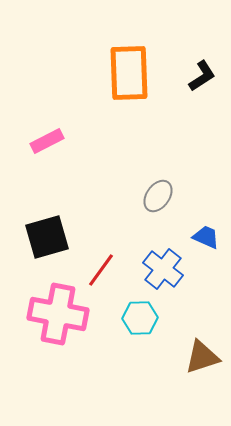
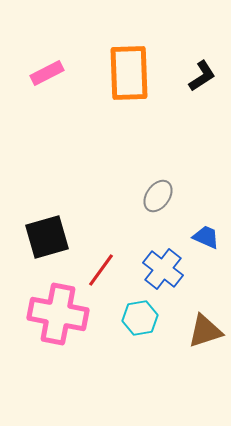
pink rectangle: moved 68 px up
cyan hexagon: rotated 8 degrees counterclockwise
brown triangle: moved 3 px right, 26 px up
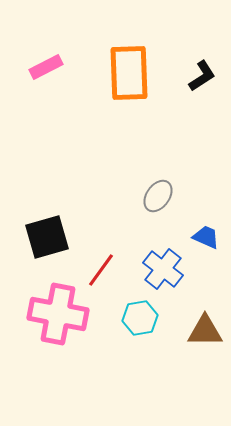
pink rectangle: moved 1 px left, 6 px up
brown triangle: rotated 18 degrees clockwise
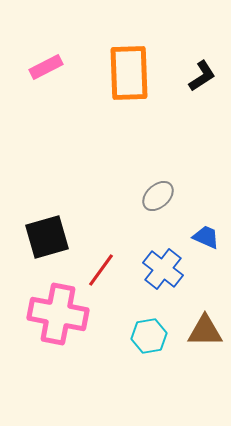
gray ellipse: rotated 12 degrees clockwise
cyan hexagon: moved 9 px right, 18 px down
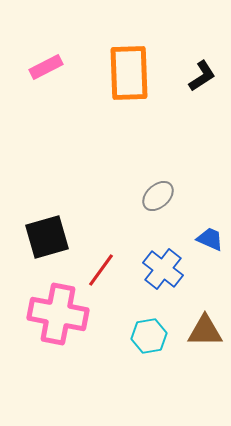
blue trapezoid: moved 4 px right, 2 px down
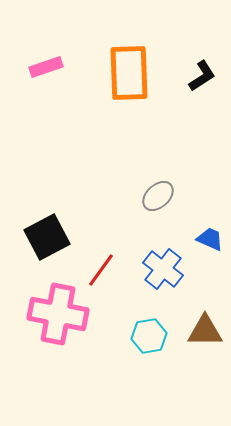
pink rectangle: rotated 8 degrees clockwise
black square: rotated 12 degrees counterclockwise
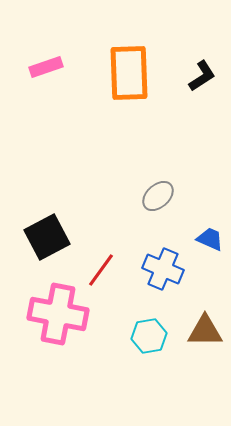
blue cross: rotated 15 degrees counterclockwise
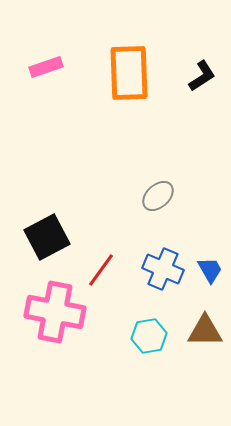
blue trapezoid: moved 31 px down; rotated 36 degrees clockwise
pink cross: moved 3 px left, 2 px up
